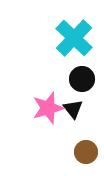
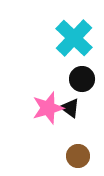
black triangle: moved 3 px left, 1 px up; rotated 15 degrees counterclockwise
brown circle: moved 8 px left, 4 px down
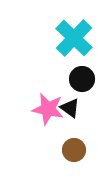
pink star: moved 1 px down; rotated 28 degrees clockwise
brown circle: moved 4 px left, 6 px up
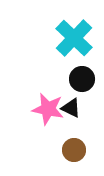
black triangle: moved 1 px right; rotated 10 degrees counterclockwise
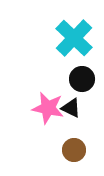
pink star: moved 1 px up
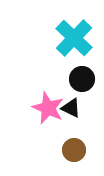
pink star: rotated 12 degrees clockwise
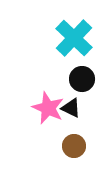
brown circle: moved 4 px up
